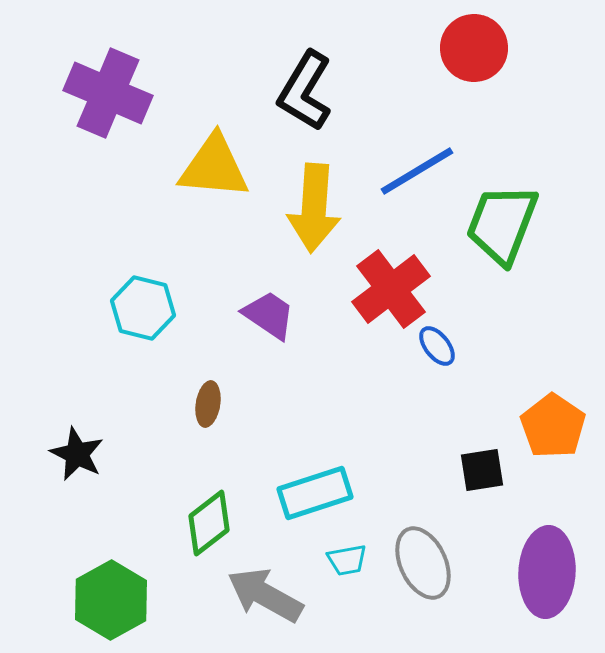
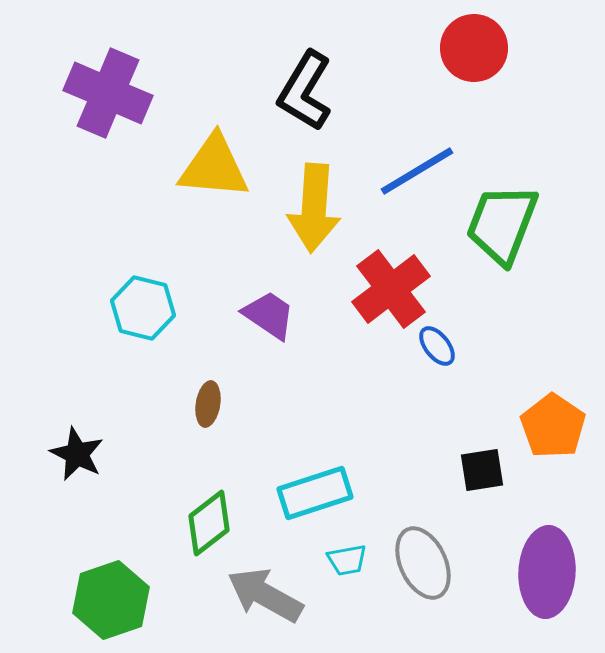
green hexagon: rotated 10 degrees clockwise
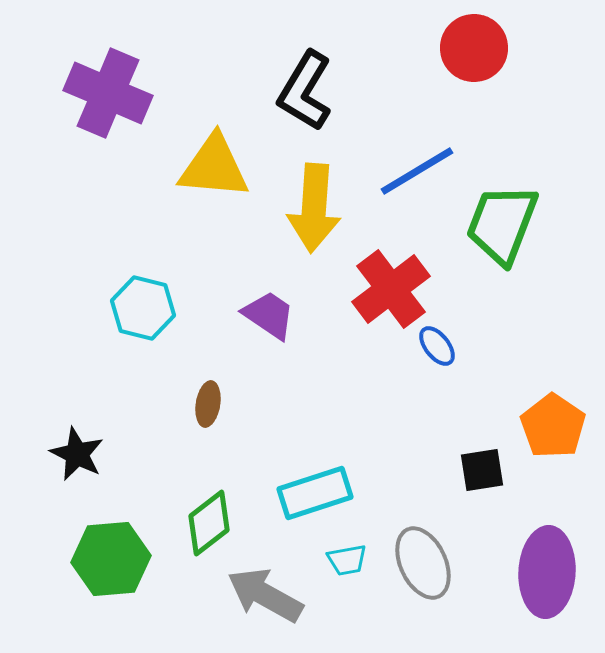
green hexagon: moved 41 px up; rotated 14 degrees clockwise
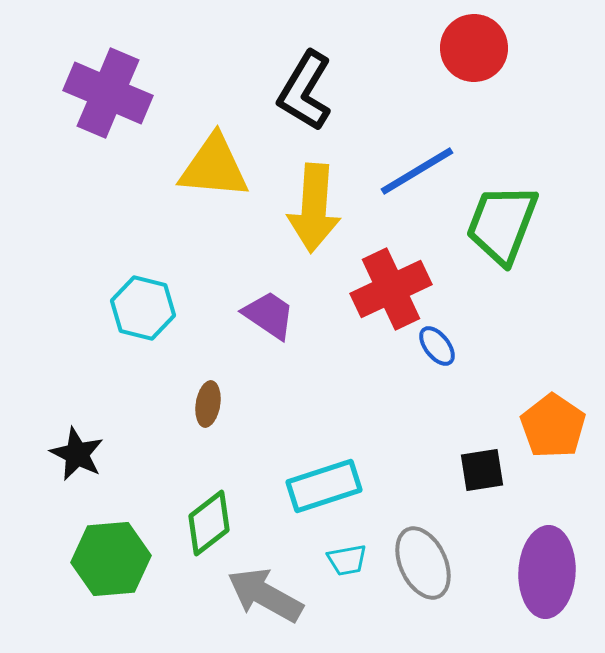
red cross: rotated 12 degrees clockwise
cyan rectangle: moved 9 px right, 7 px up
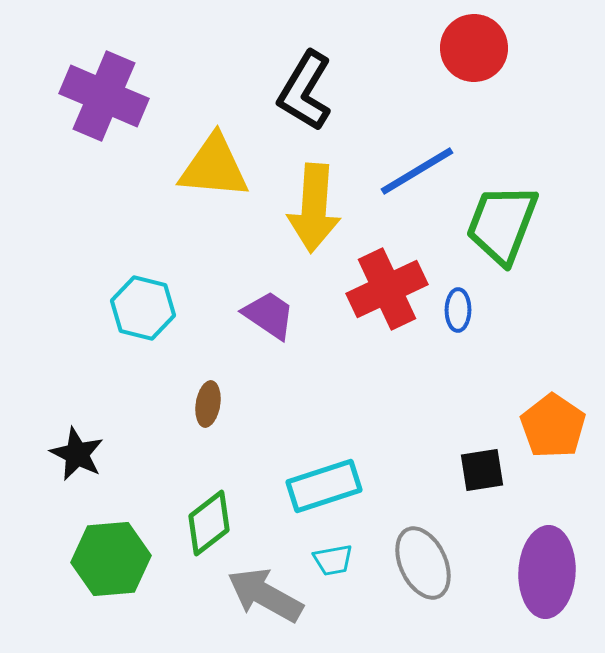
purple cross: moved 4 px left, 3 px down
red cross: moved 4 px left
blue ellipse: moved 21 px right, 36 px up; rotated 39 degrees clockwise
cyan trapezoid: moved 14 px left
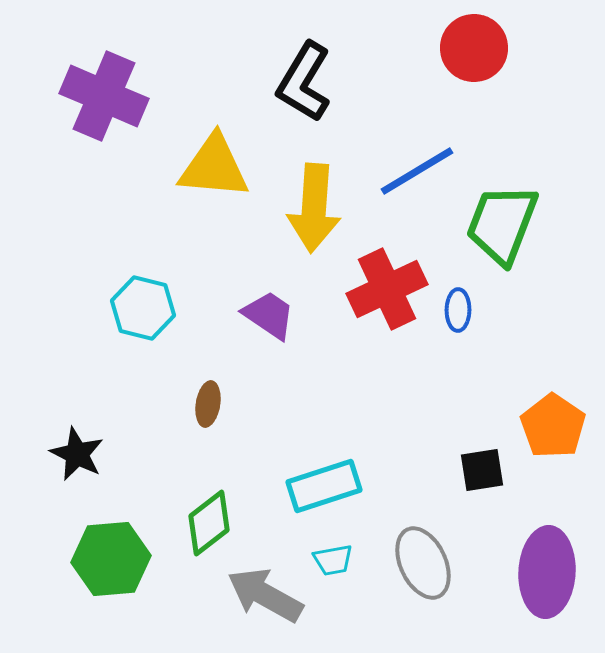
black L-shape: moved 1 px left, 9 px up
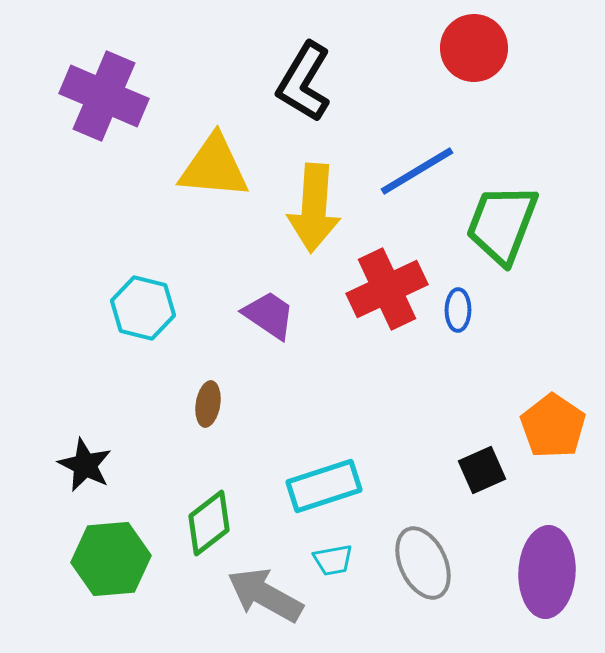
black star: moved 8 px right, 11 px down
black square: rotated 15 degrees counterclockwise
